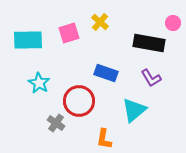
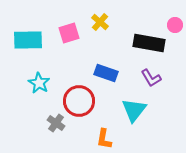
pink circle: moved 2 px right, 2 px down
cyan triangle: rotated 12 degrees counterclockwise
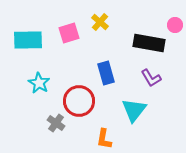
blue rectangle: rotated 55 degrees clockwise
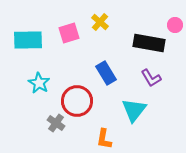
blue rectangle: rotated 15 degrees counterclockwise
red circle: moved 2 px left
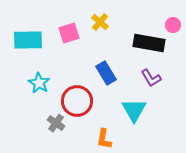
pink circle: moved 2 px left
cyan triangle: rotated 8 degrees counterclockwise
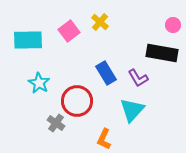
pink square: moved 2 px up; rotated 20 degrees counterclockwise
black rectangle: moved 13 px right, 10 px down
purple L-shape: moved 13 px left
cyan triangle: moved 2 px left; rotated 12 degrees clockwise
orange L-shape: rotated 15 degrees clockwise
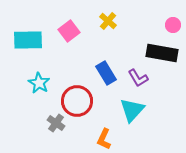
yellow cross: moved 8 px right, 1 px up
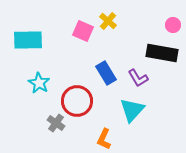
pink square: moved 14 px right; rotated 30 degrees counterclockwise
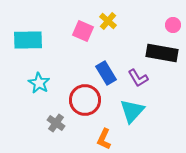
red circle: moved 8 px right, 1 px up
cyan triangle: moved 1 px down
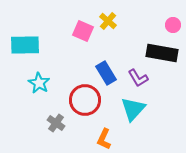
cyan rectangle: moved 3 px left, 5 px down
cyan triangle: moved 1 px right, 2 px up
